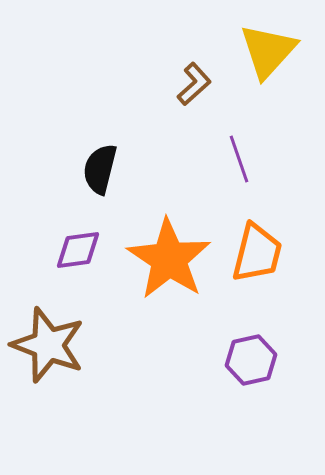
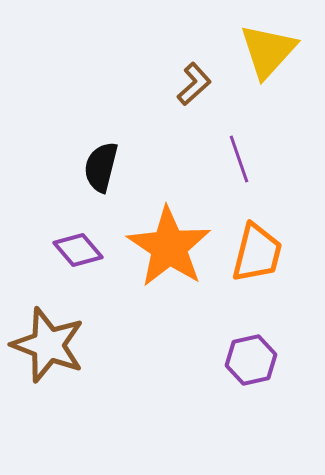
black semicircle: moved 1 px right, 2 px up
purple diamond: rotated 57 degrees clockwise
orange star: moved 12 px up
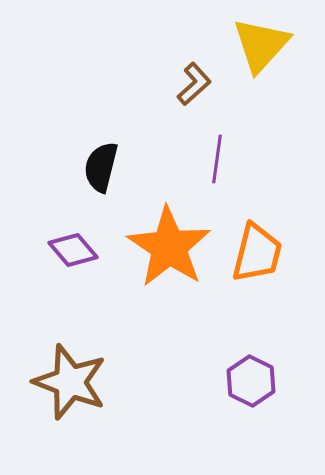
yellow triangle: moved 7 px left, 6 px up
purple line: moved 22 px left; rotated 27 degrees clockwise
purple diamond: moved 5 px left
brown star: moved 22 px right, 37 px down
purple hexagon: moved 21 px down; rotated 21 degrees counterclockwise
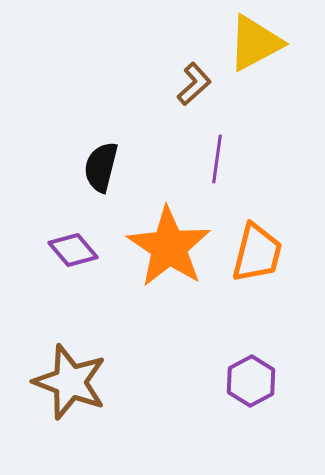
yellow triangle: moved 6 px left, 2 px up; rotated 20 degrees clockwise
purple hexagon: rotated 6 degrees clockwise
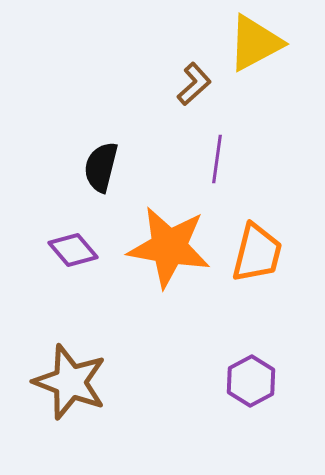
orange star: rotated 24 degrees counterclockwise
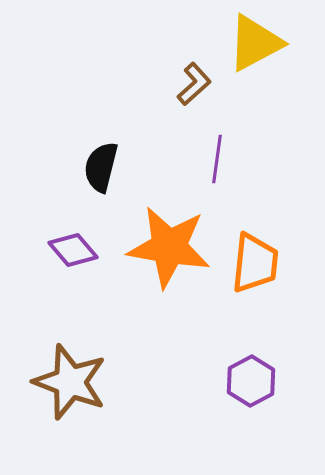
orange trapezoid: moved 2 px left, 10 px down; rotated 8 degrees counterclockwise
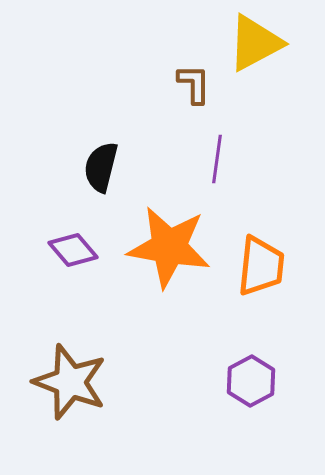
brown L-shape: rotated 48 degrees counterclockwise
orange trapezoid: moved 6 px right, 3 px down
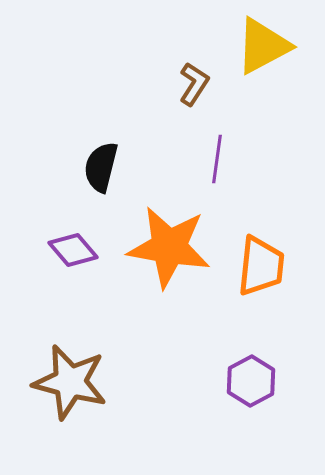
yellow triangle: moved 8 px right, 3 px down
brown L-shape: rotated 33 degrees clockwise
brown star: rotated 6 degrees counterclockwise
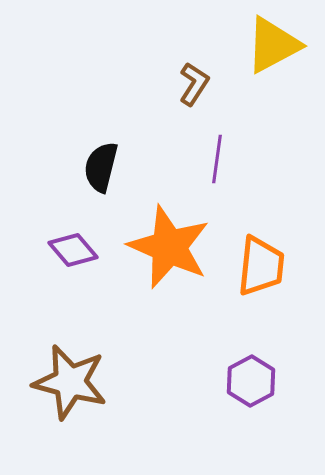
yellow triangle: moved 10 px right, 1 px up
orange star: rotated 14 degrees clockwise
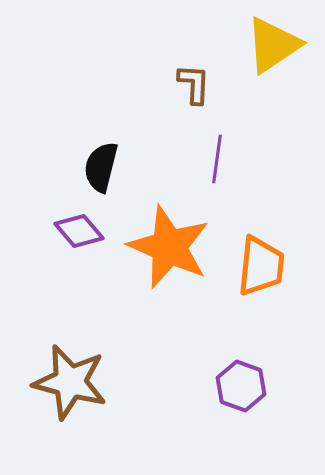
yellow triangle: rotated 6 degrees counterclockwise
brown L-shape: rotated 30 degrees counterclockwise
purple diamond: moved 6 px right, 19 px up
purple hexagon: moved 10 px left, 5 px down; rotated 12 degrees counterclockwise
